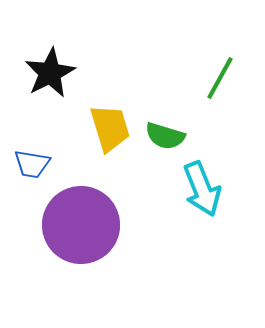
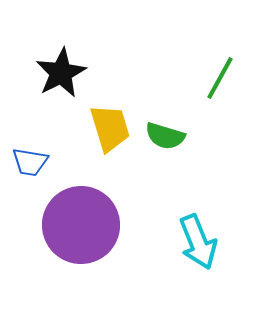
black star: moved 11 px right
blue trapezoid: moved 2 px left, 2 px up
cyan arrow: moved 4 px left, 53 px down
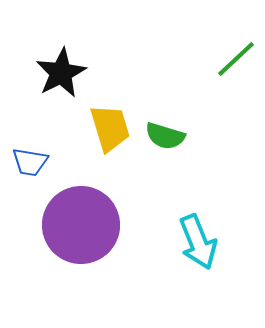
green line: moved 16 px right, 19 px up; rotated 18 degrees clockwise
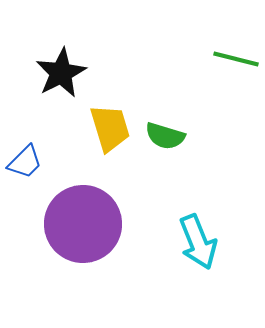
green line: rotated 57 degrees clockwise
blue trapezoid: moved 5 px left; rotated 54 degrees counterclockwise
purple circle: moved 2 px right, 1 px up
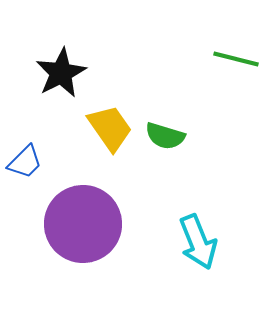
yellow trapezoid: rotated 18 degrees counterclockwise
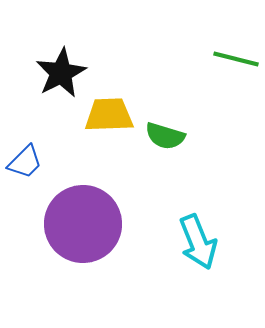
yellow trapezoid: moved 1 px left, 13 px up; rotated 57 degrees counterclockwise
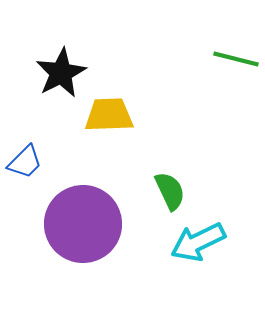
green semicircle: moved 5 px right, 55 px down; rotated 132 degrees counterclockwise
cyan arrow: rotated 86 degrees clockwise
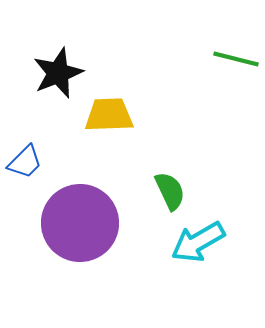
black star: moved 3 px left; rotated 6 degrees clockwise
purple circle: moved 3 px left, 1 px up
cyan arrow: rotated 4 degrees counterclockwise
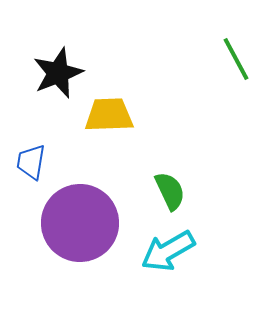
green line: rotated 48 degrees clockwise
blue trapezoid: moved 6 px right; rotated 144 degrees clockwise
cyan arrow: moved 30 px left, 9 px down
